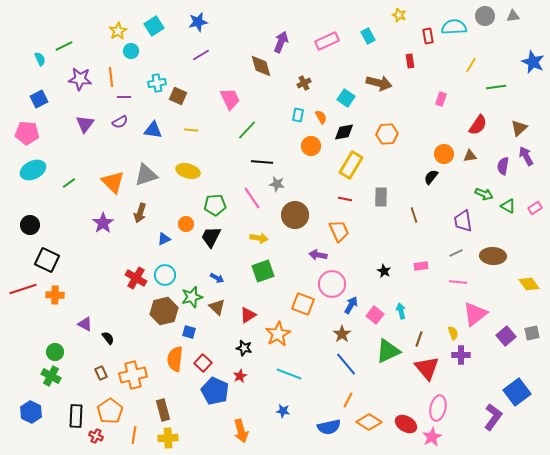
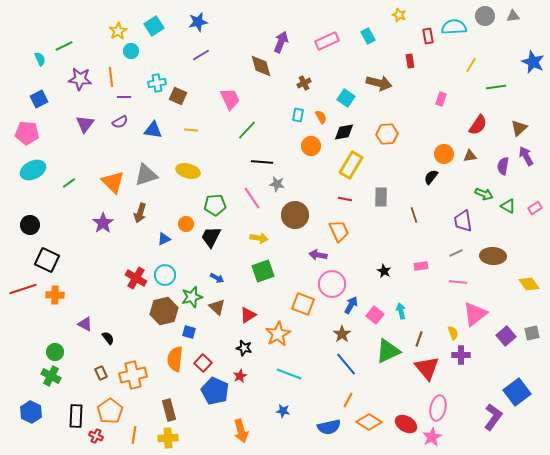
brown rectangle at (163, 410): moved 6 px right
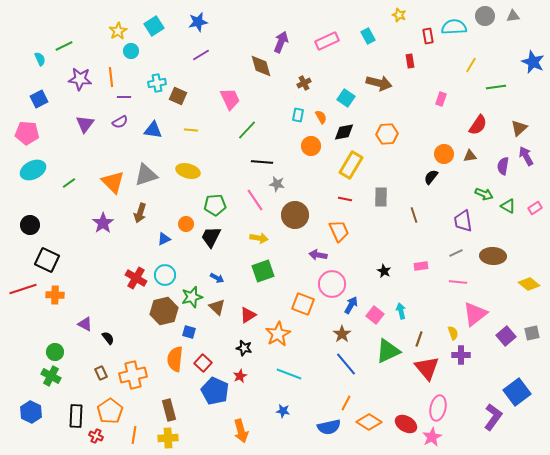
pink line at (252, 198): moved 3 px right, 2 px down
yellow diamond at (529, 284): rotated 15 degrees counterclockwise
orange line at (348, 400): moved 2 px left, 3 px down
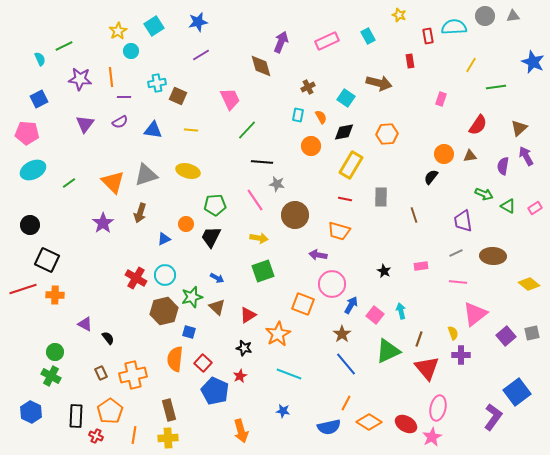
brown cross at (304, 83): moved 4 px right, 4 px down
orange trapezoid at (339, 231): rotated 130 degrees clockwise
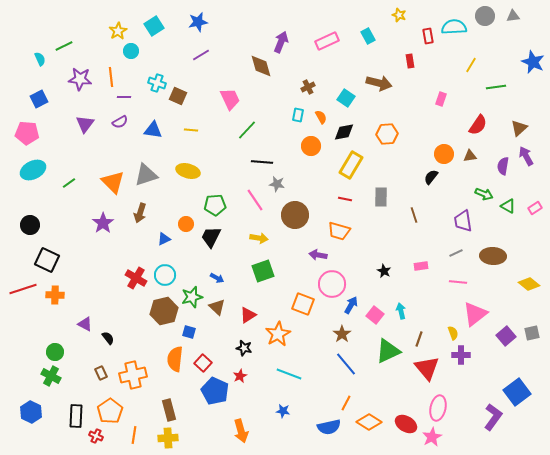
cyan cross at (157, 83): rotated 30 degrees clockwise
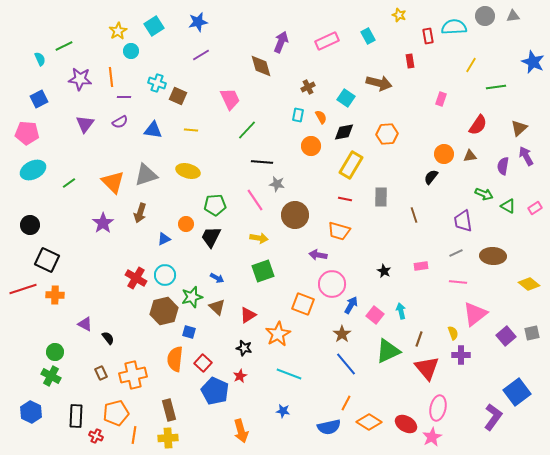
orange pentagon at (110, 411): moved 6 px right, 2 px down; rotated 20 degrees clockwise
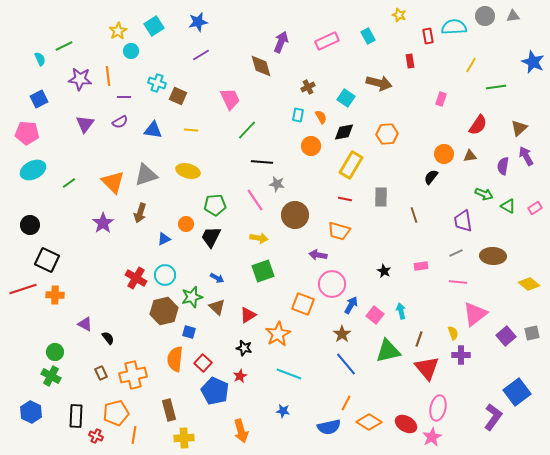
orange line at (111, 77): moved 3 px left, 1 px up
green triangle at (388, 351): rotated 12 degrees clockwise
yellow cross at (168, 438): moved 16 px right
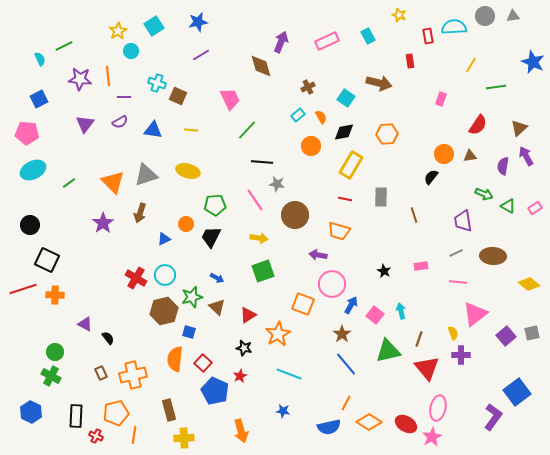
cyan rectangle at (298, 115): rotated 40 degrees clockwise
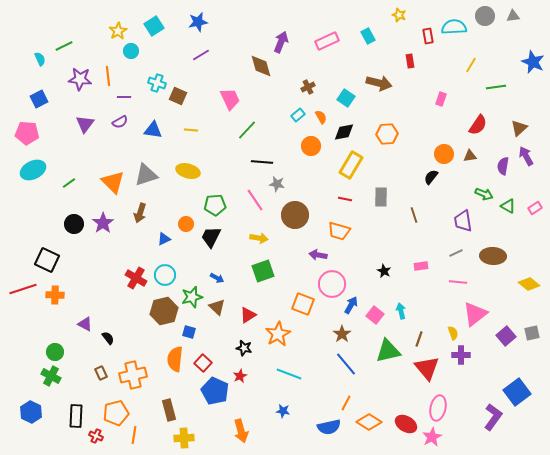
black circle at (30, 225): moved 44 px right, 1 px up
